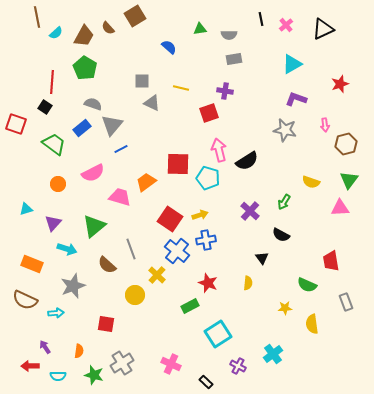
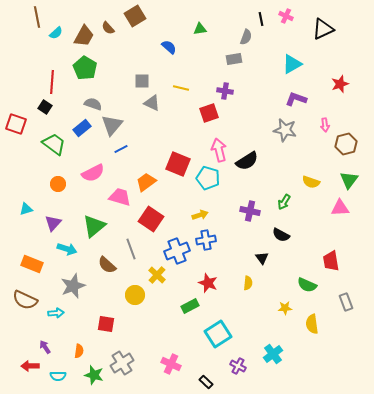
pink cross at (286, 25): moved 9 px up; rotated 24 degrees counterclockwise
gray semicircle at (229, 35): moved 17 px right, 2 px down; rotated 70 degrees counterclockwise
red square at (178, 164): rotated 20 degrees clockwise
purple cross at (250, 211): rotated 30 degrees counterclockwise
red square at (170, 219): moved 19 px left
blue cross at (177, 251): rotated 30 degrees clockwise
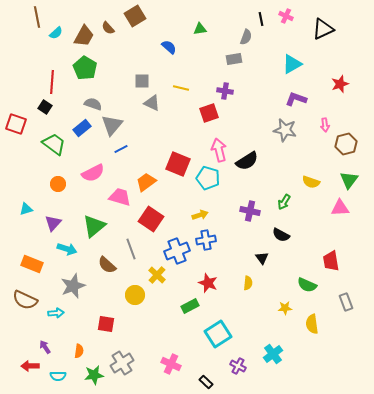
green star at (94, 375): rotated 24 degrees counterclockwise
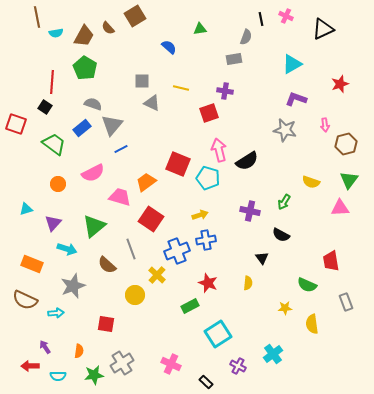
cyan semicircle at (56, 33): rotated 32 degrees clockwise
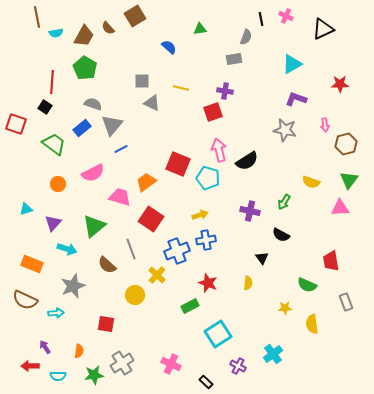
red star at (340, 84): rotated 18 degrees clockwise
red square at (209, 113): moved 4 px right, 1 px up
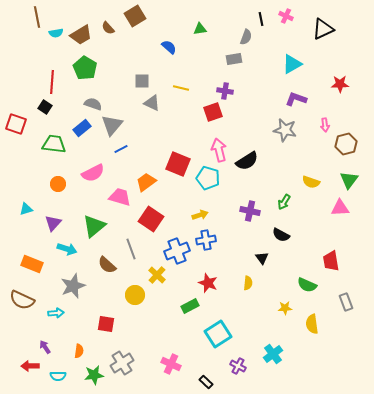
brown trapezoid at (84, 36): moved 3 px left, 1 px up; rotated 30 degrees clockwise
green trapezoid at (54, 144): rotated 30 degrees counterclockwise
brown semicircle at (25, 300): moved 3 px left
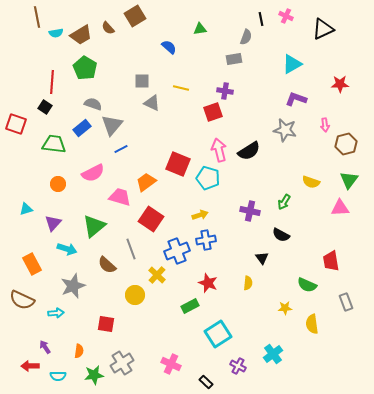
black semicircle at (247, 161): moved 2 px right, 10 px up
orange rectangle at (32, 264): rotated 40 degrees clockwise
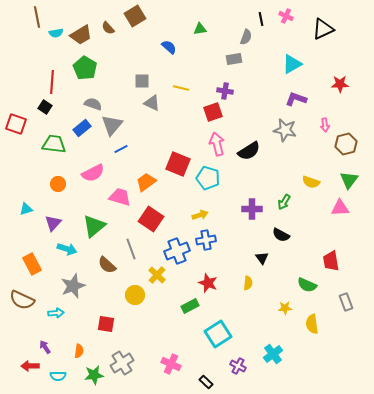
pink arrow at (219, 150): moved 2 px left, 6 px up
purple cross at (250, 211): moved 2 px right, 2 px up; rotated 12 degrees counterclockwise
